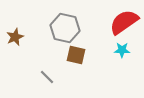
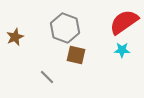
gray hexagon: rotated 8 degrees clockwise
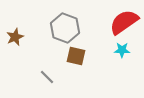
brown square: moved 1 px down
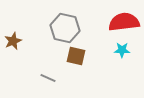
red semicircle: rotated 28 degrees clockwise
gray hexagon: rotated 8 degrees counterclockwise
brown star: moved 2 px left, 4 px down
gray line: moved 1 px right, 1 px down; rotated 21 degrees counterclockwise
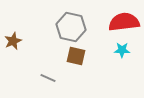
gray hexagon: moved 6 px right, 1 px up
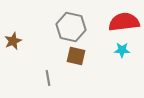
gray line: rotated 56 degrees clockwise
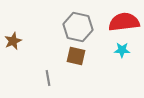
gray hexagon: moved 7 px right
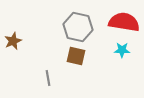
red semicircle: rotated 16 degrees clockwise
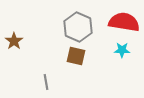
gray hexagon: rotated 12 degrees clockwise
brown star: moved 1 px right; rotated 12 degrees counterclockwise
gray line: moved 2 px left, 4 px down
